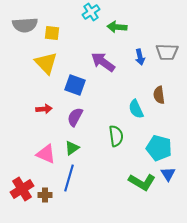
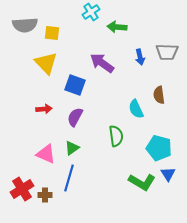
purple arrow: moved 1 px left, 1 px down
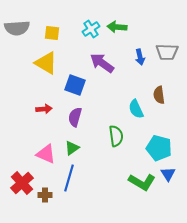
cyan cross: moved 17 px down
gray semicircle: moved 8 px left, 3 px down
yellow triangle: rotated 15 degrees counterclockwise
purple semicircle: rotated 12 degrees counterclockwise
red cross: moved 6 px up; rotated 10 degrees counterclockwise
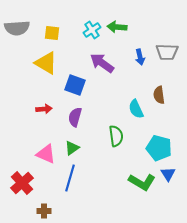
cyan cross: moved 1 px right, 1 px down
blue line: moved 1 px right
brown cross: moved 1 px left, 16 px down
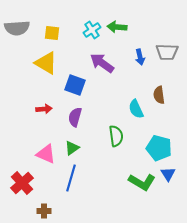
blue line: moved 1 px right
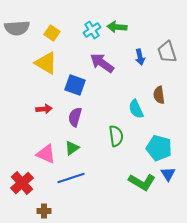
yellow square: rotated 28 degrees clockwise
gray trapezoid: rotated 70 degrees clockwise
blue line: rotated 56 degrees clockwise
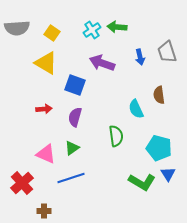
purple arrow: rotated 15 degrees counterclockwise
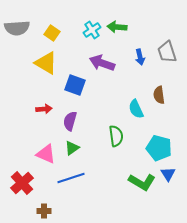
purple semicircle: moved 5 px left, 4 px down
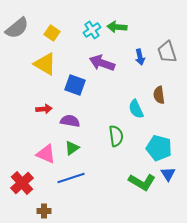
gray semicircle: rotated 35 degrees counterclockwise
yellow triangle: moved 1 px left, 1 px down
purple semicircle: rotated 84 degrees clockwise
